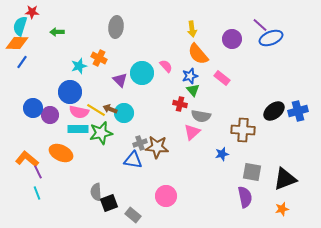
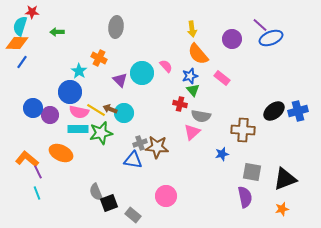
cyan star at (79, 66): moved 5 px down; rotated 21 degrees counterclockwise
gray semicircle at (96, 192): rotated 18 degrees counterclockwise
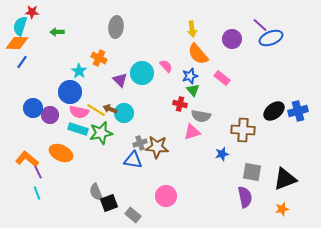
cyan rectangle at (78, 129): rotated 18 degrees clockwise
pink triangle at (192, 132): rotated 24 degrees clockwise
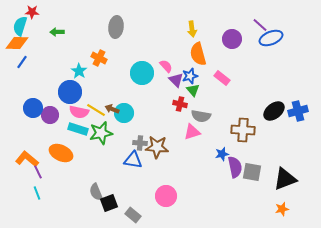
orange semicircle at (198, 54): rotated 25 degrees clockwise
purple triangle at (120, 80): moved 56 px right
brown arrow at (110, 109): moved 2 px right
gray cross at (140, 143): rotated 24 degrees clockwise
purple semicircle at (245, 197): moved 10 px left, 30 px up
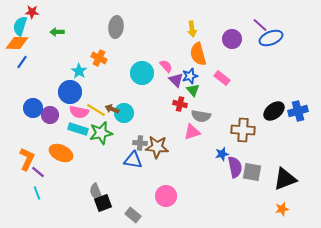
orange L-shape at (27, 159): rotated 75 degrees clockwise
purple line at (38, 172): rotated 24 degrees counterclockwise
black square at (109, 203): moved 6 px left
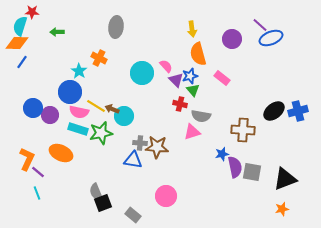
yellow line at (96, 110): moved 4 px up
cyan circle at (124, 113): moved 3 px down
